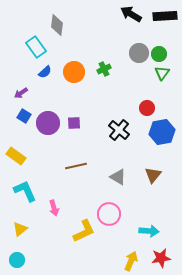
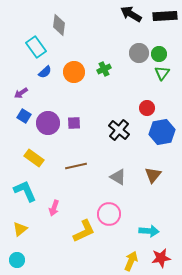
gray diamond: moved 2 px right
yellow rectangle: moved 18 px right, 2 px down
pink arrow: rotated 35 degrees clockwise
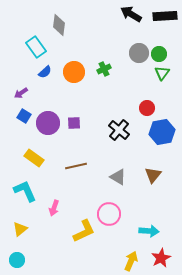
red star: rotated 18 degrees counterclockwise
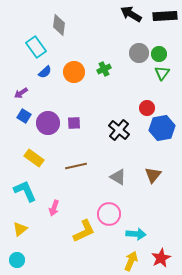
blue hexagon: moved 4 px up
cyan arrow: moved 13 px left, 3 px down
